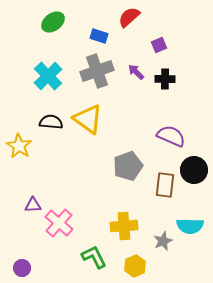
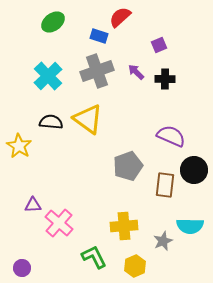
red semicircle: moved 9 px left
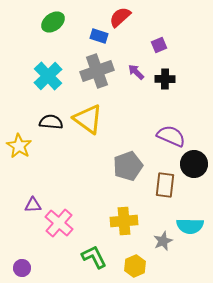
black circle: moved 6 px up
yellow cross: moved 5 px up
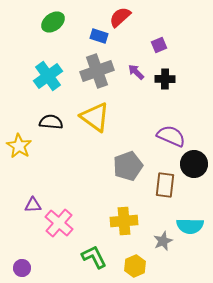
cyan cross: rotated 8 degrees clockwise
yellow triangle: moved 7 px right, 2 px up
